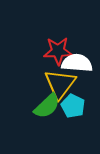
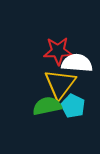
green semicircle: rotated 148 degrees counterclockwise
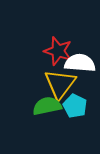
red star: rotated 20 degrees clockwise
white semicircle: moved 3 px right
cyan pentagon: moved 2 px right
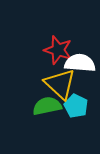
red star: moved 1 px up
yellow triangle: rotated 24 degrees counterclockwise
cyan pentagon: moved 1 px right
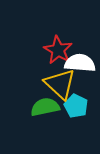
red star: rotated 12 degrees clockwise
green semicircle: moved 2 px left, 1 px down
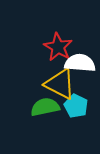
red star: moved 3 px up
yellow triangle: rotated 16 degrees counterclockwise
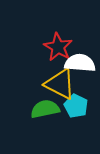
green semicircle: moved 2 px down
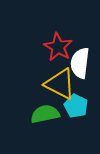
white semicircle: rotated 88 degrees counterclockwise
green semicircle: moved 5 px down
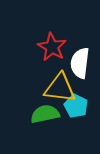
red star: moved 6 px left
yellow triangle: moved 4 px down; rotated 20 degrees counterclockwise
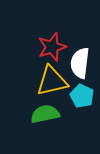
red star: rotated 24 degrees clockwise
yellow triangle: moved 8 px left, 7 px up; rotated 20 degrees counterclockwise
cyan pentagon: moved 6 px right, 10 px up
